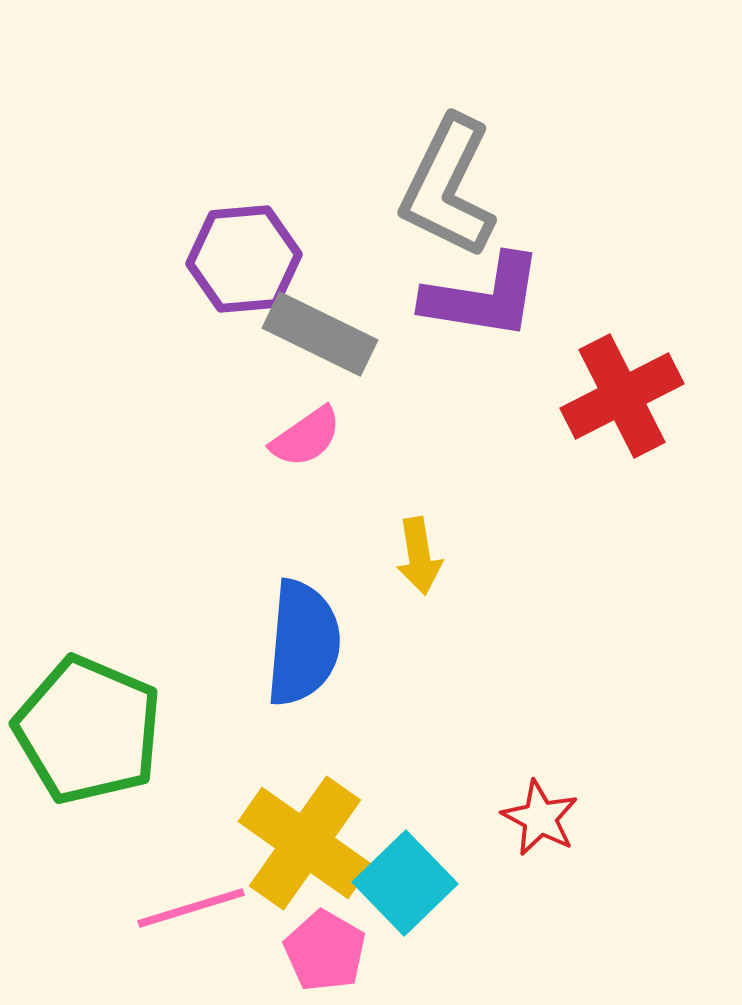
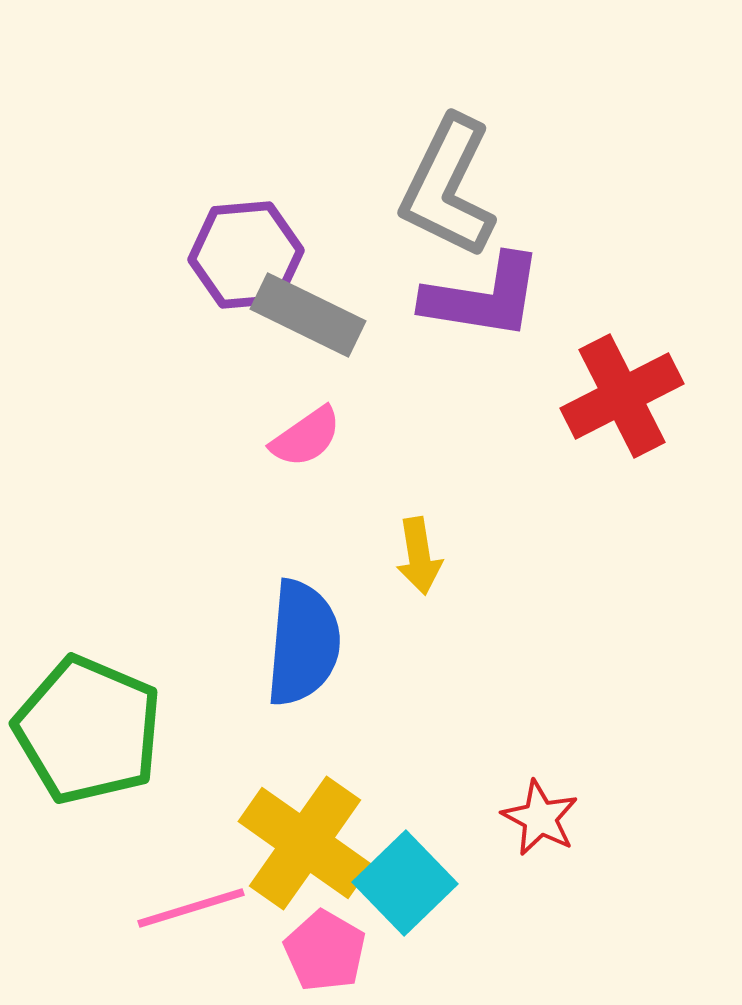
purple hexagon: moved 2 px right, 4 px up
gray rectangle: moved 12 px left, 19 px up
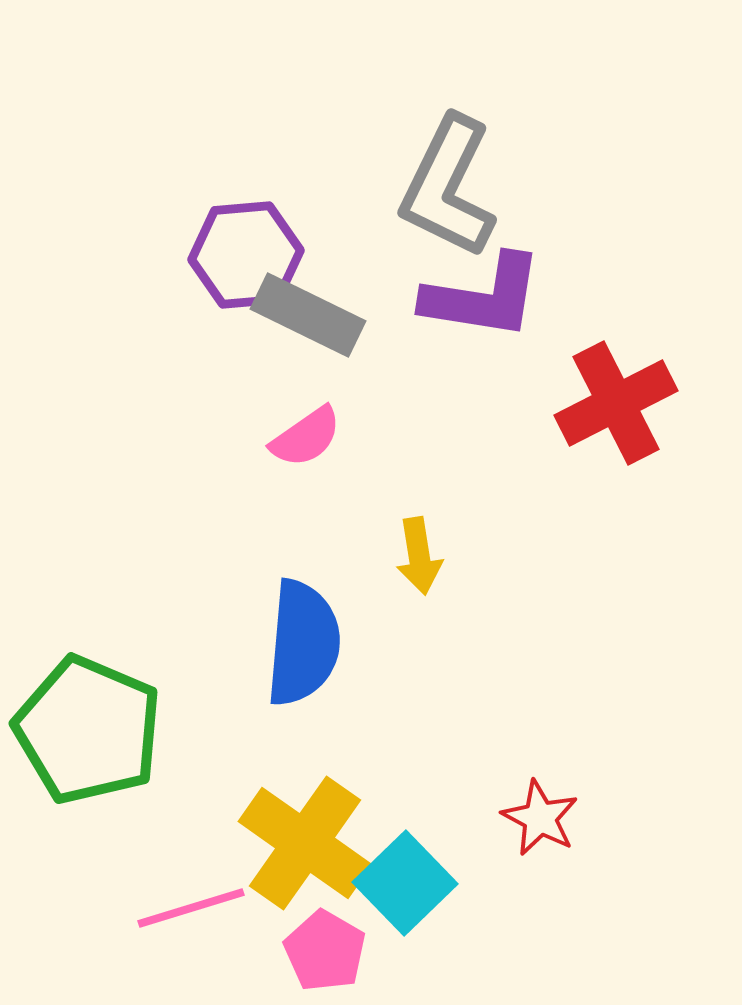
red cross: moved 6 px left, 7 px down
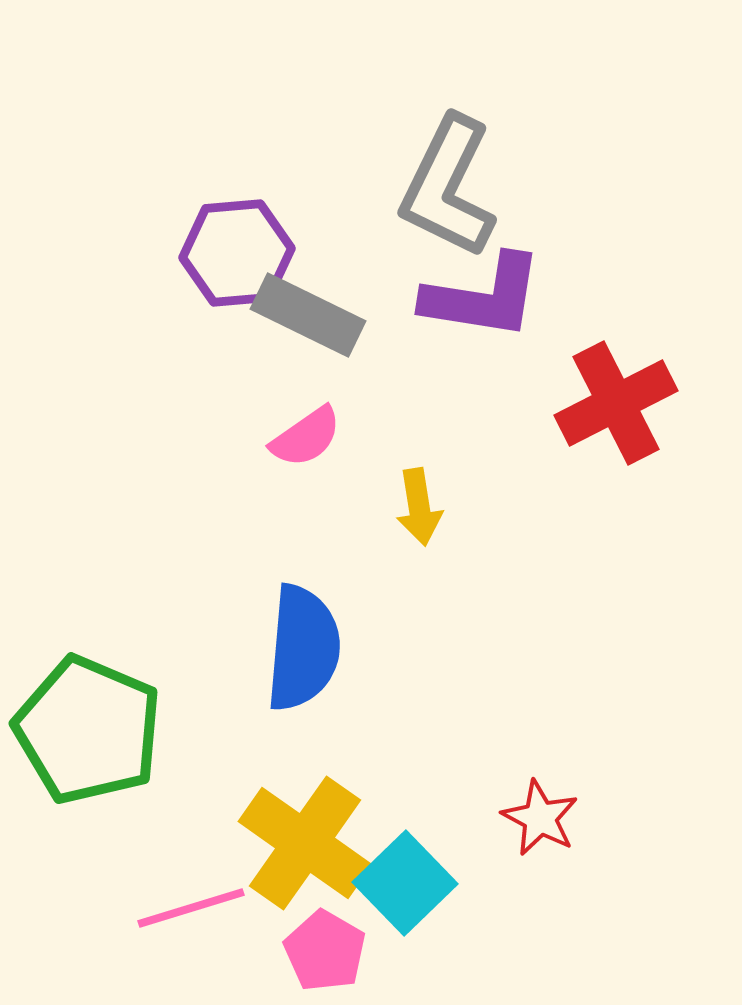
purple hexagon: moved 9 px left, 2 px up
yellow arrow: moved 49 px up
blue semicircle: moved 5 px down
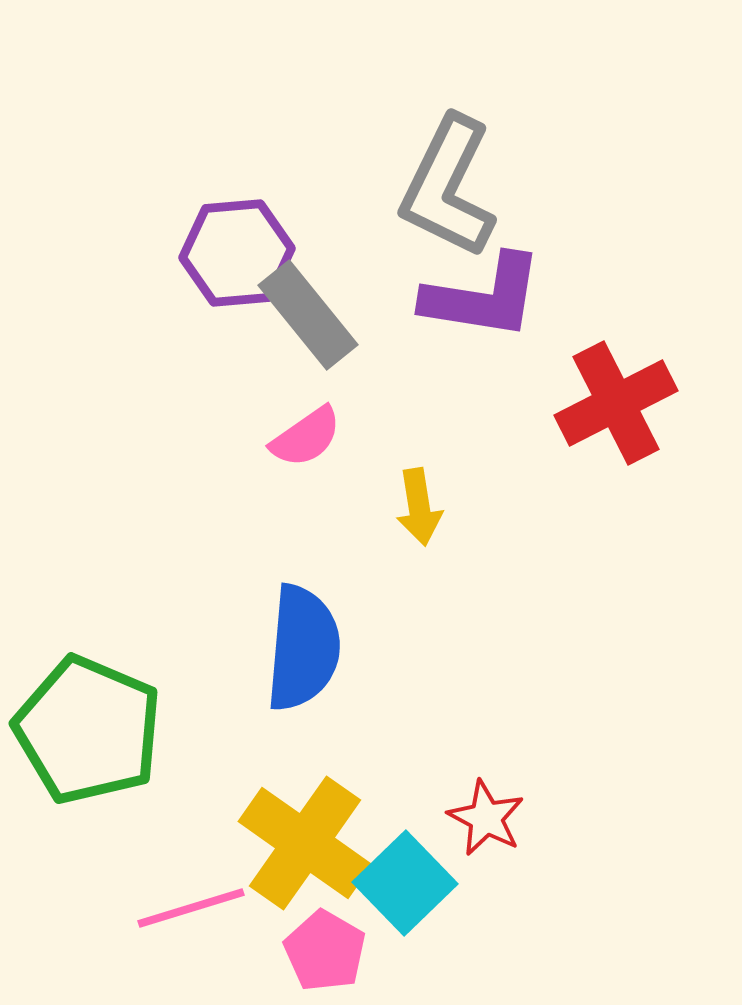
gray rectangle: rotated 25 degrees clockwise
red star: moved 54 px left
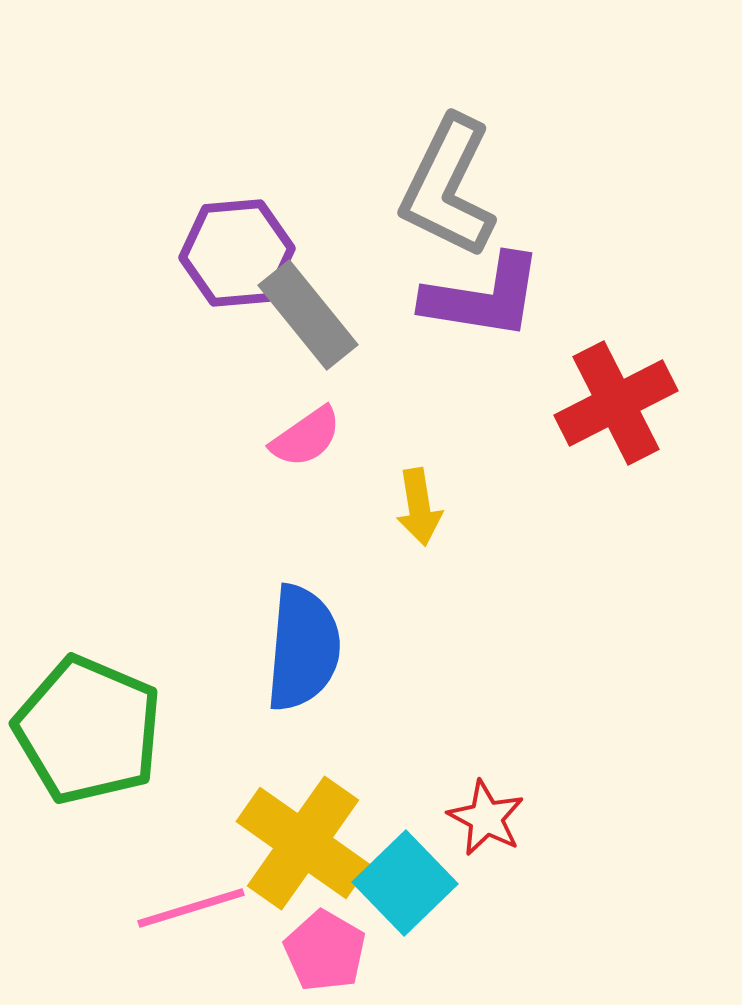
yellow cross: moved 2 px left
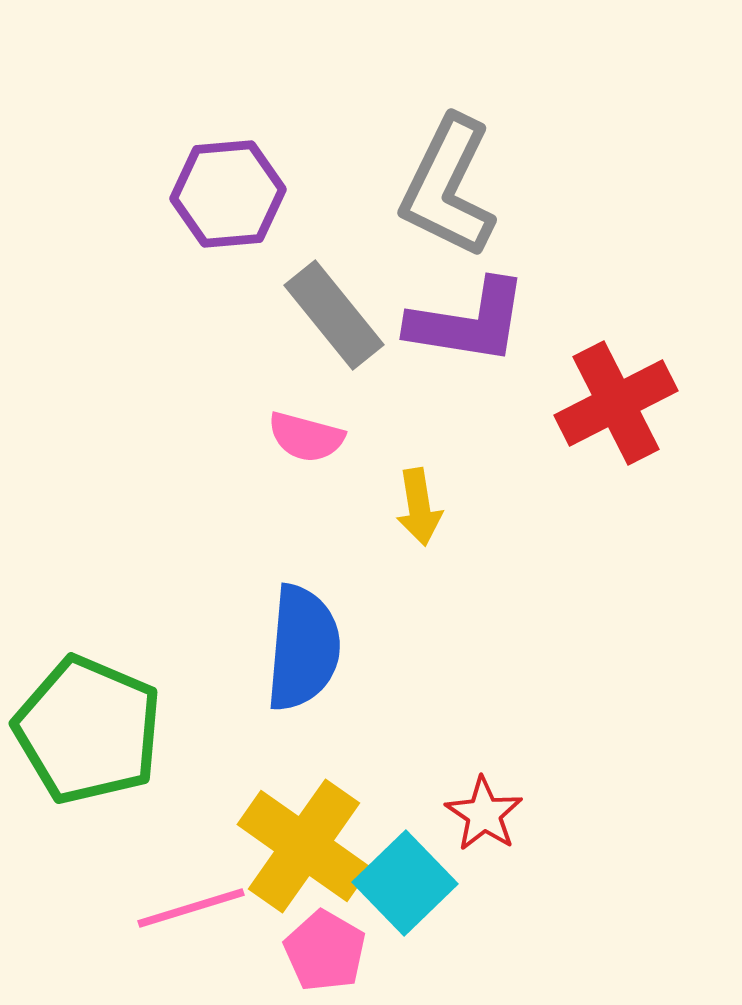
purple hexagon: moved 9 px left, 59 px up
purple L-shape: moved 15 px left, 25 px down
gray rectangle: moved 26 px right
pink semicircle: rotated 50 degrees clockwise
red star: moved 2 px left, 4 px up; rotated 6 degrees clockwise
yellow cross: moved 1 px right, 3 px down
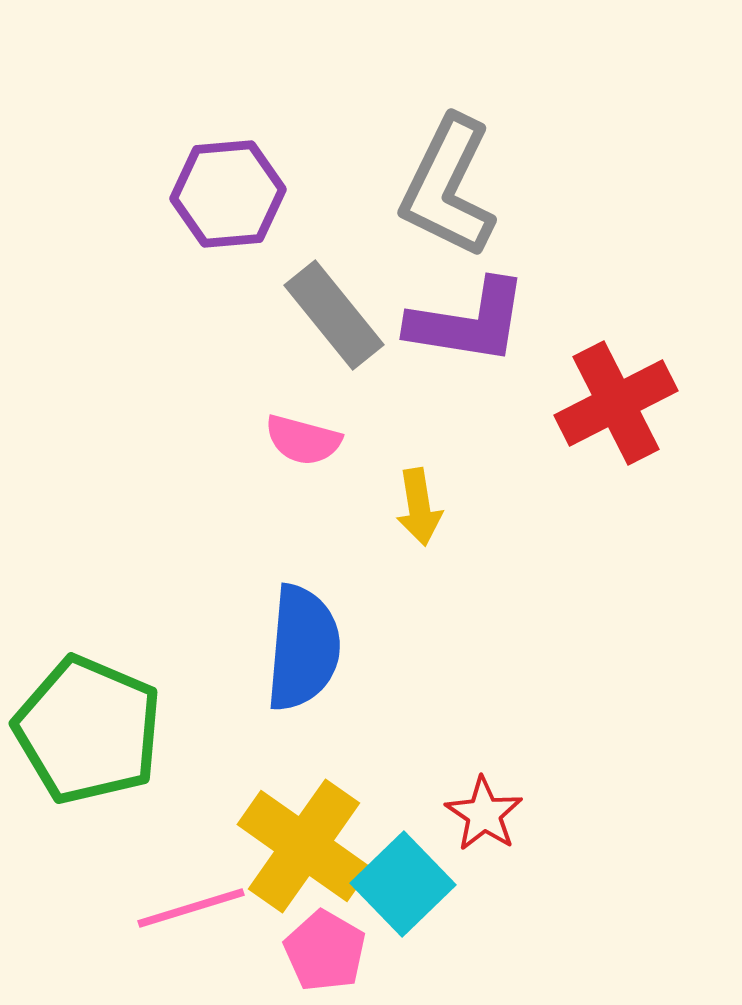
pink semicircle: moved 3 px left, 3 px down
cyan square: moved 2 px left, 1 px down
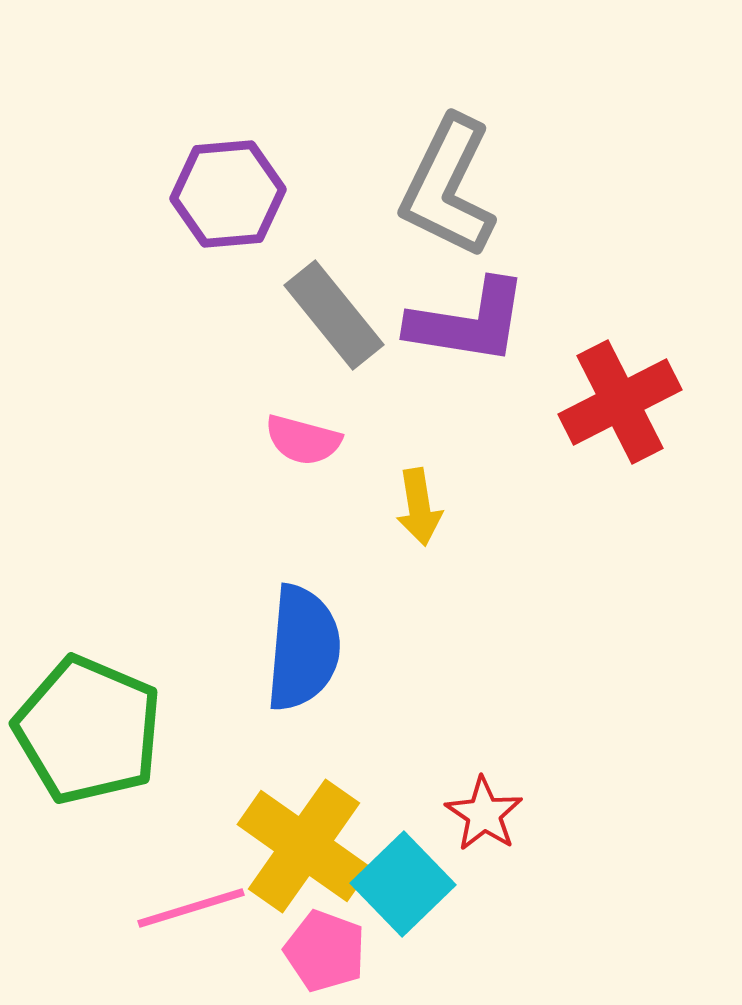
red cross: moved 4 px right, 1 px up
pink pentagon: rotated 10 degrees counterclockwise
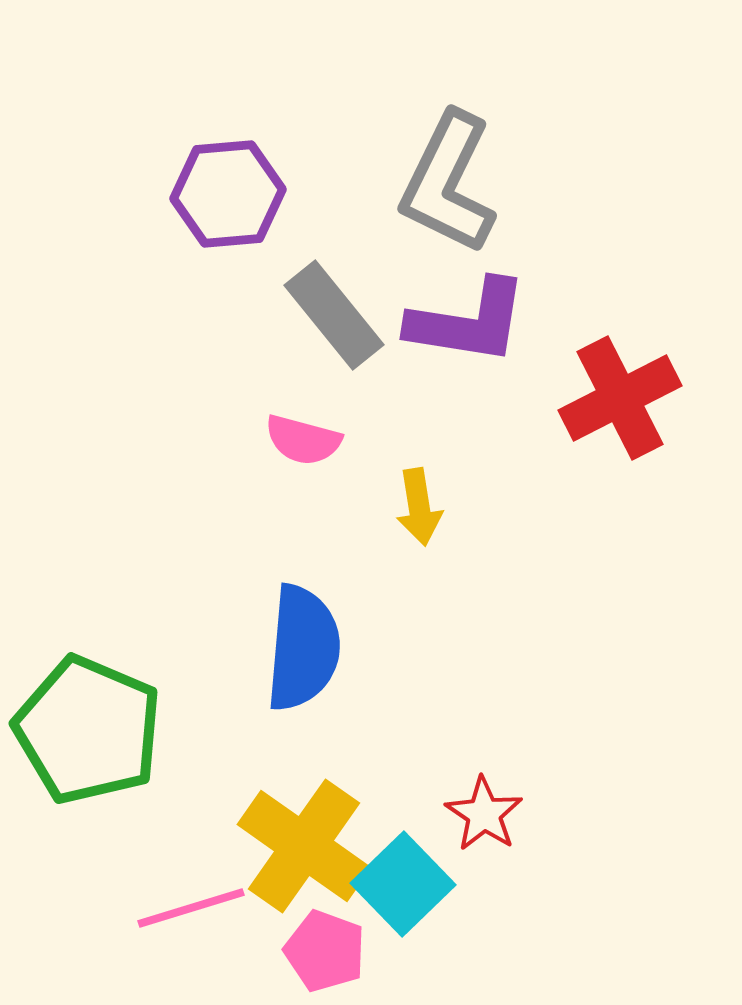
gray L-shape: moved 4 px up
red cross: moved 4 px up
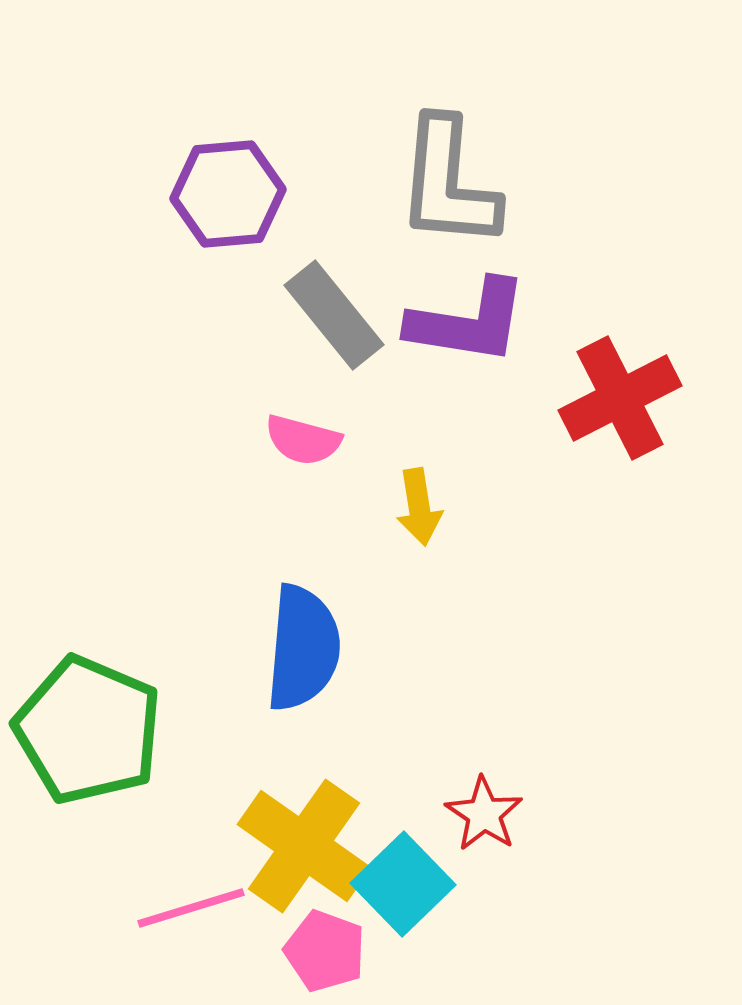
gray L-shape: rotated 21 degrees counterclockwise
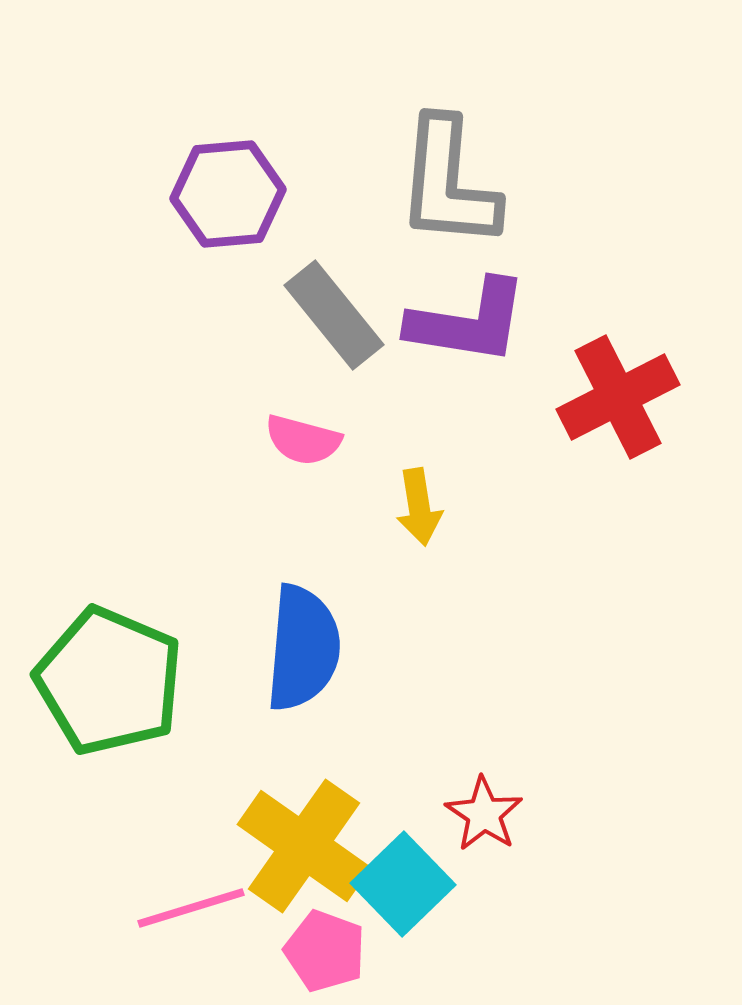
red cross: moved 2 px left, 1 px up
green pentagon: moved 21 px right, 49 px up
